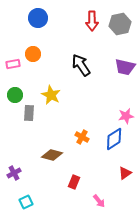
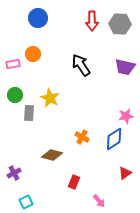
gray hexagon: rotated 15 degrees clockwise
yellow star: moved 1 px left, 3 px down
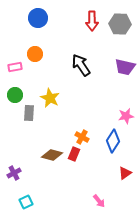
orange circle: moved 2 px right
pink rectangle: moved 2 px right, 3 px down
blue diamond: moved 1 px left, 2 px down; rotated 25 degrees counterclockwise
red rectangle: moved 28 px up
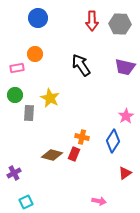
pink rectangle: moved 2 px right, 1 px down
pink star: rotated 21 degrees counterclockwise
orange cross: rotated 16 degrees counterclockwise
pink arrow: rotated 40 degrees counterclockwise
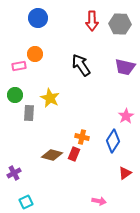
pink rectangle: moved 2 px right, 2 px up
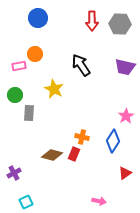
yellow star: moved 4 px right, 9 px up
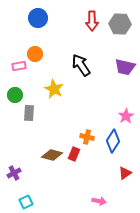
orange cross: moved 5 px right
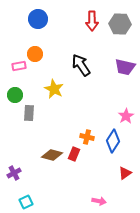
blue circle: moved 1 px down
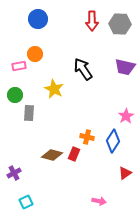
black arrow: moved 2 px right, 4 px down
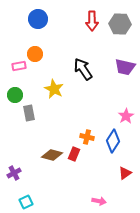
gray rectangle: rotated 14 degrees counterclockwise
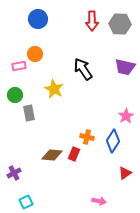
brown diamond: rotated 10 degrees counterclockwise
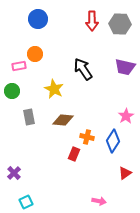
green circle: moved 3 px left, 4 px up
gray rectangle: moved 4 px down
brown diamond: moved 11 px right, 35 px up
purple cross: rotated 16 degrees counterclockwise
